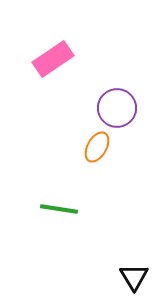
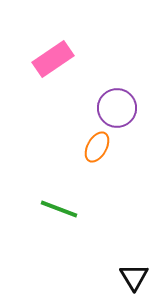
green line: rotated 12 degrees clockwise
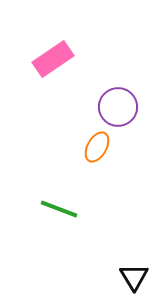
purple circle: moved 1 px right, 1 px up
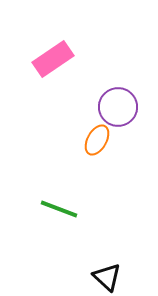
orange ellipse: moved 7 px up
black triangle: moved 27 px left; rotated 16 degrees counterclockwise
